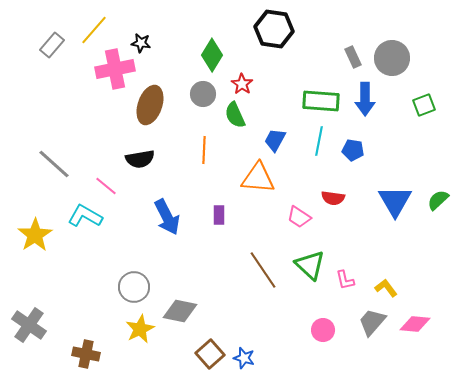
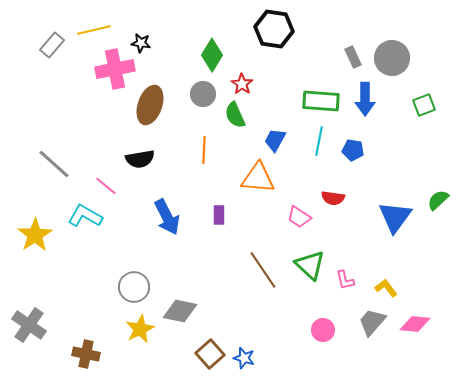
yellow line at (94, 30): rotated 36 degrees clockwise
blue triangle at (395, 201): moved 16 px down; rotated 6 degrees clockwise
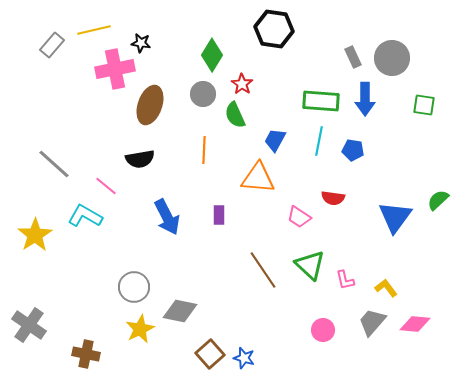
green square at (424, 105): rotated 30 degrees clockwise
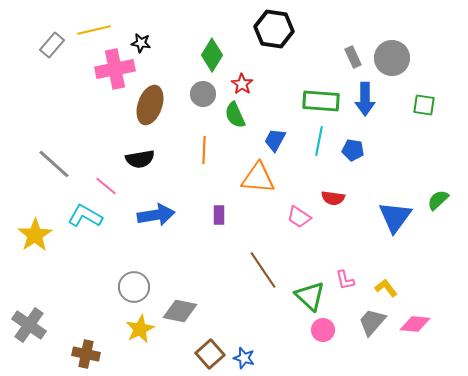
blue arrow at (167, 217): moved 11 px left, 2 px up; rotated 72 degrees counterclockwise
green triangle at (310, 265): moved 31 px down
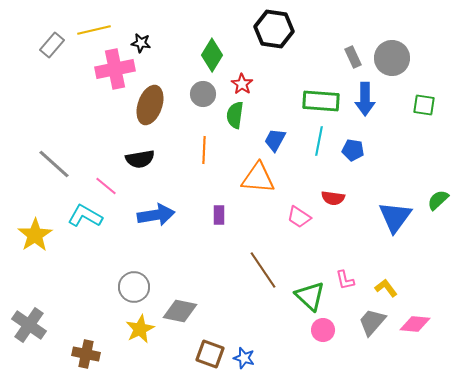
green semicircle at (235, 115): rotated 32 degrees clockwise
brown square at (210, 354): rotated 28 degrees counterclockwise
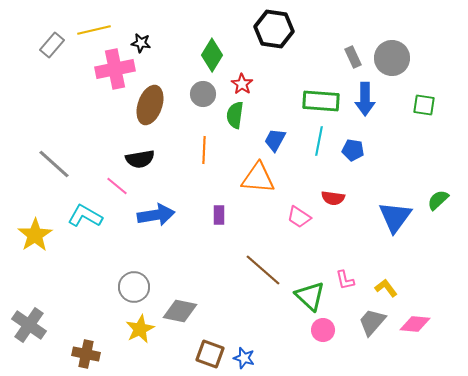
pink line at (106, 186): moved 11 px right
brown line at (263, 270): rotated 15 degrees counterclockwise
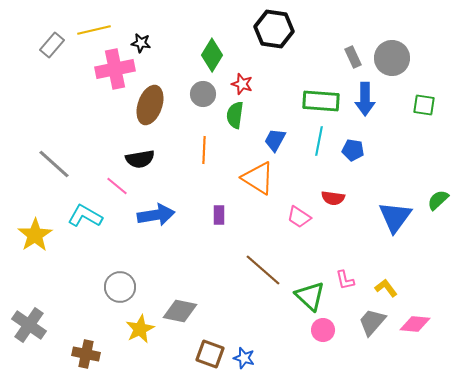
red star at (242, 84): rotated 15 degrees counterclockwise
orange triangle at (258, 178): rotated 27 degrees clockwise
gray circle at (134, 287): moved 14 px left
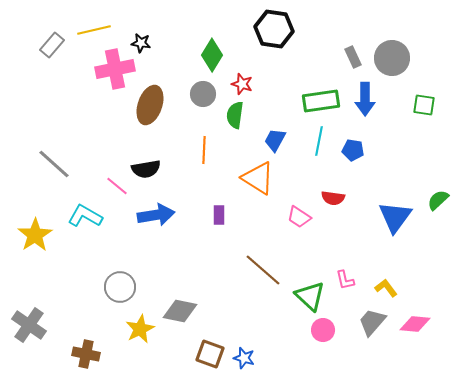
green rectangle at (321, 101): rotated 12 degrees counterclockwise
black semicircle at (140, 159): moved 6 px right, 10 px down
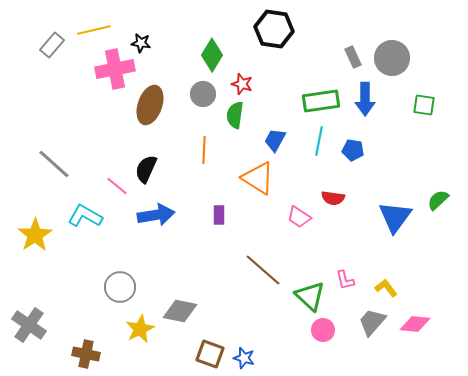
black semicircle at (146, 169): rotated 124 degrees clockwise
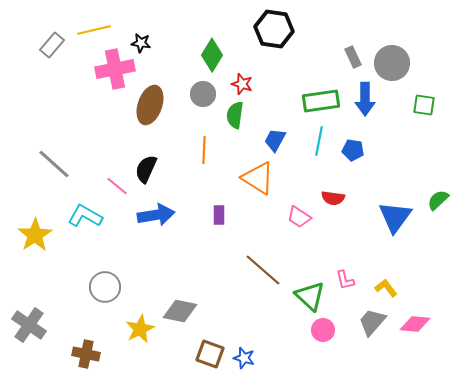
gray circle at (392, 58): moved 5 px down
gray circle at (120, 287): moved 15 px left
